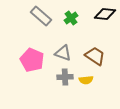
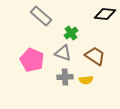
green cross: moved 15 px down
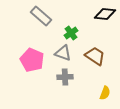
yellow semicircle: moved 19 px right, 13 px down; rotated 64 degrees counterclockwise
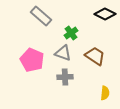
black diamond: rotated 20 degrees clockwise
yellow semicircle: rotated 16 degrees counterclockwise
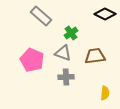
brown trapezoid: rotated 40 degrees counterclockwise
gray cross: moved 1 px right
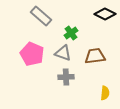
pink pentagon: moved 6 px up
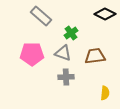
pink pentagon: rotated 25 degrees counterclockwise
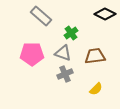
gray cross: moved 1 px left, 3 px up; rotated 21 degrees counterclockwise
yellow semicircle: moved 9 px left, 4 px up; rotated 40 degrees clockwise
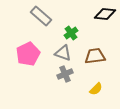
black diamond: rotated 20 degrees counterclockwise
pink pentagon: moved 4 px left; rotated 25 degrees counterclockwise
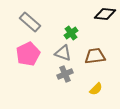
gray rectangle: moved 11 px left, 6 px down
